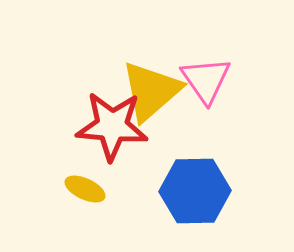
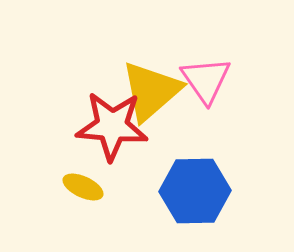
yellow ellipse: moved 2 px left, 2 px up
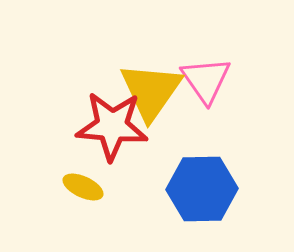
yellow triangle: rotated 14 degrees counterclockwise
blue hexagon: moved 7 px right, 2 px up
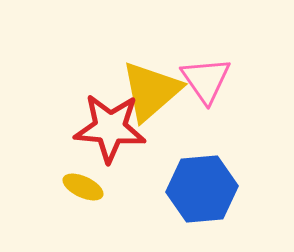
yellow triangle: rotated 14 degrees clockwise
red star: moved 2 px left, 2 px down
blue hexagon: rotated 4 degrees counterclockwise
